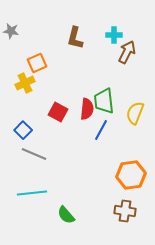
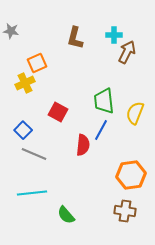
red semicircle: moved 4 px left, 36 px down
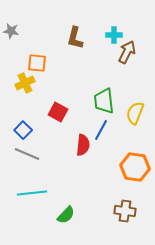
orange square: rotated 30 degrees clockwise
gray line: moved 7 px left
orange hexagon: moved 4 px right, 8 px up; rotated 16 degrees clockwise
green semicircle: rotated 96 degrees counterclockwise
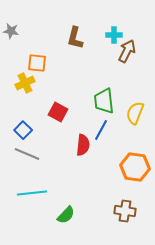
brown arrow: moved 1 px up
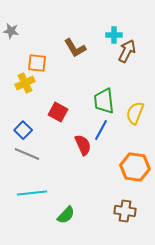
brown L-shape: moved 10 px down; rotated 45 degrees counterclockwise
red semicircle: rotated 30 degrees counterclockwise
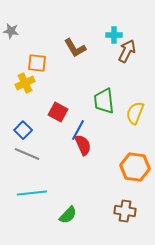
blue line: moved 23 px left
green semicircle: moved 2 px right
